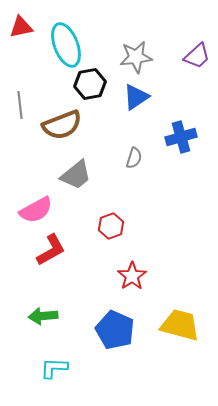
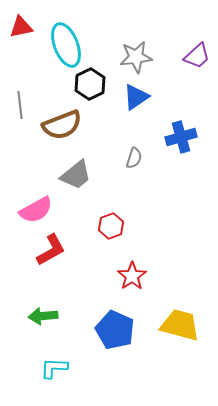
black hexagon: rotated 16 degrees counterclockwise
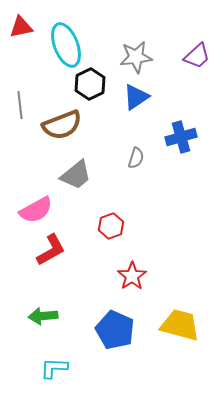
gray semicircle: moved 2 px right
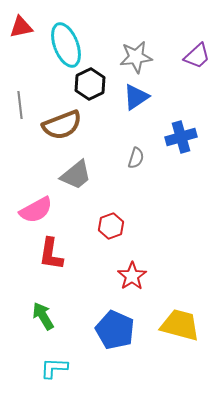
red L-shape: moved 4 px down; rotated 128 degrees clockwise
green arrow: rotated 64 degrees clockwise
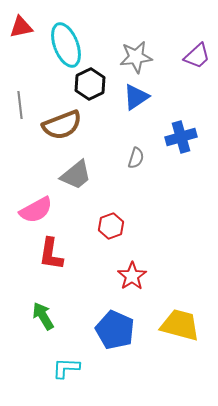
cyan L-shape: moved 12 px right
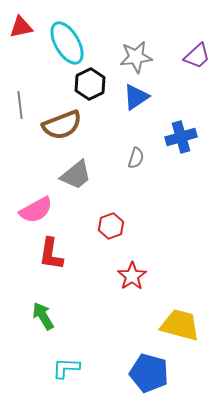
cyan ellipse: moved 1 px right, 2 px up; rotated 9 degrees counterclockwise
blue pentagon: moved 34 px right, 43 px down; rotated 9 degrees counterclockwise
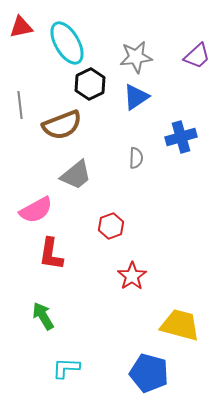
gray semicircle: rotated 15 degrees counterclockwise
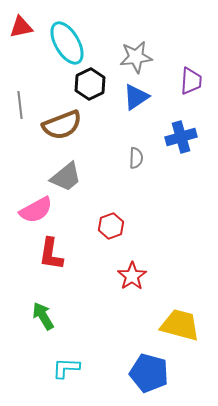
purple trapezoid: moved 6 px left, 25 px down; rotated 44 degrees counterclockwise
gray trapezoid: moved 10 px left, 2 px down
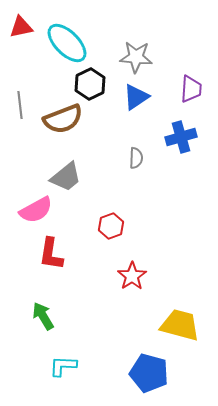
cyan ellipse: rotated 15 degrees counterclockwise
gray star: rotated 12 degrees clockwise
purple trapezoid: moved 8 px down
brown semicircle: moved 1 px right, 6 px up
cyan L-shape: moved 3 px left, 2 px up
